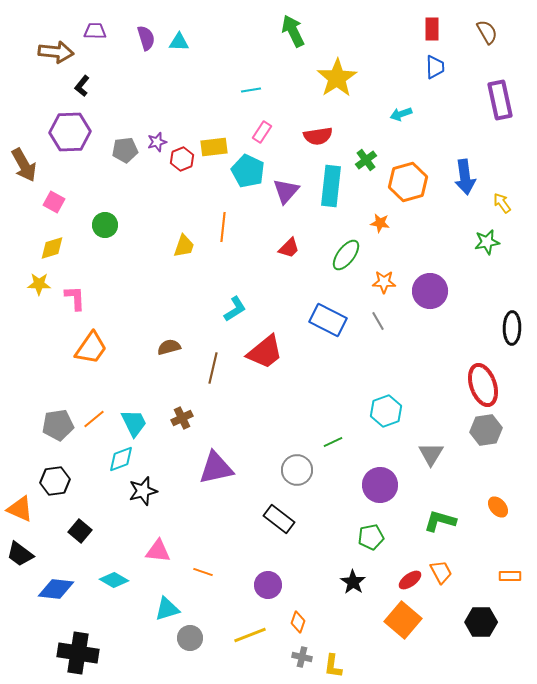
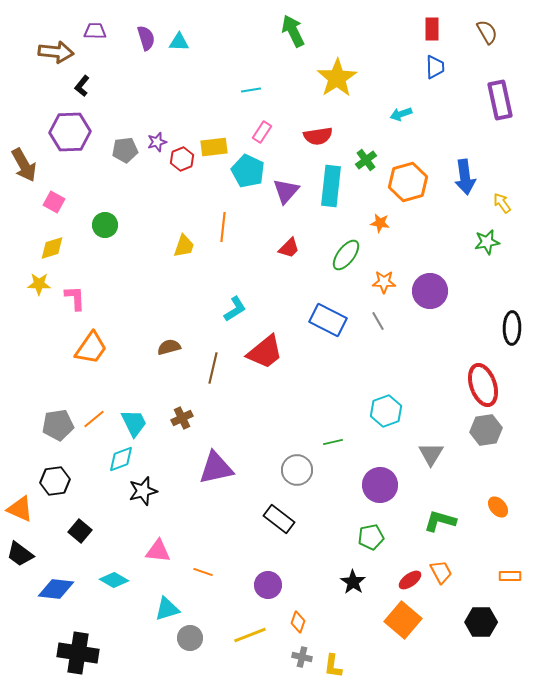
green line at (333, 442): rotated 12 degrees clockwise
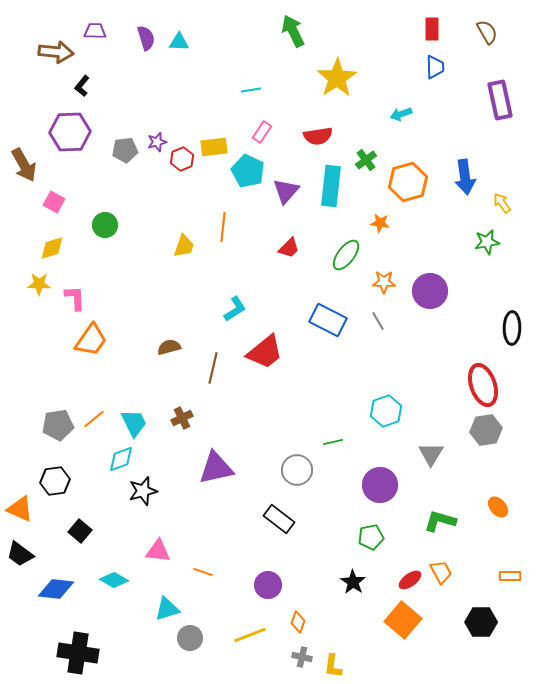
orange trapezoid at (91, 348): moved 8 px up
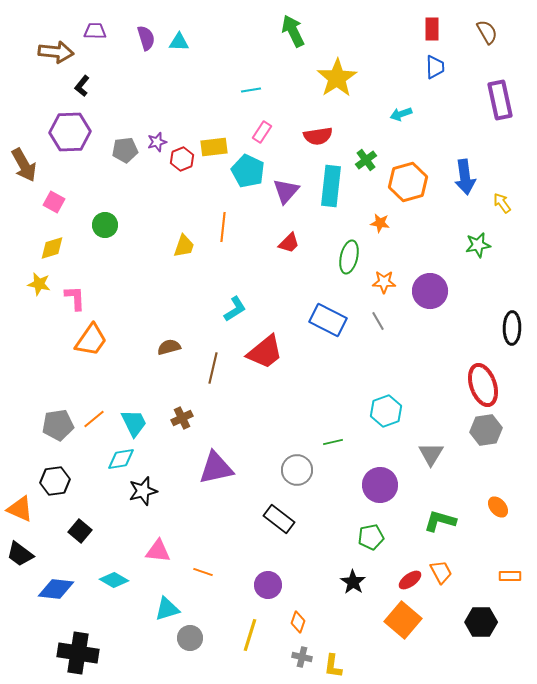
green star at (487, 242): moved 9 px left, 3 px down
red trapezoid at (289, 248): moved 5 px up
green ellipse at (346, 255): moved 3 px right, 2 px down; rotated 24 degrees counterclockwise
yellow star at (39, 284): rotated 10 degrees clockwise
cyan diamond at (121, 459): rotated 12 degrees clockwise
yellow line at (250, 635): rotated 52 degrees counterclockwise
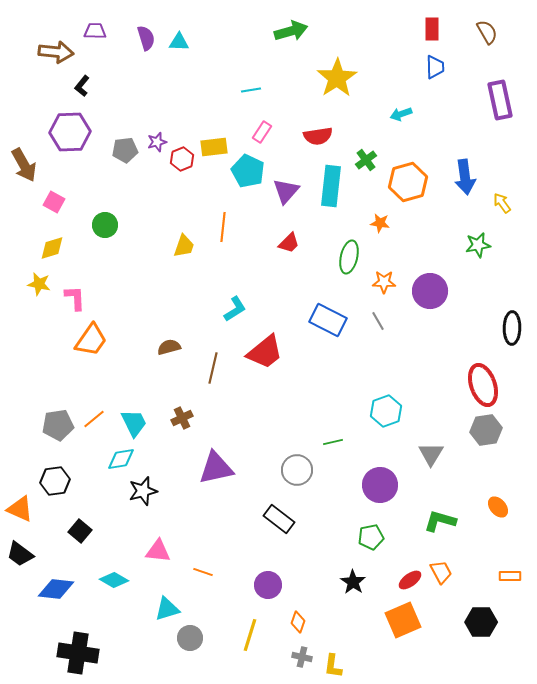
green arrow at (293, 31): moved 2 px left; rotated 100 degrees clockwise
orange square at (403, 620): rotated 27 degrees clockwise
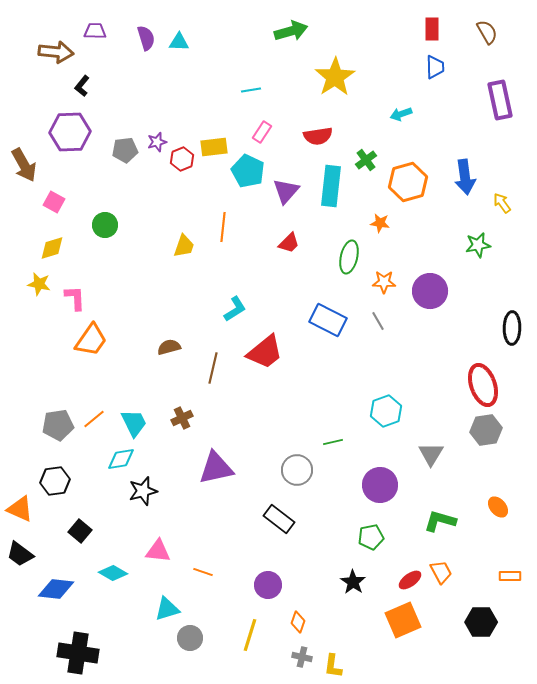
yellow star at (337, 78): moved 2 px left, 1 px up
cyan diamond at (114, 580): moved 1 px left, 7 px up
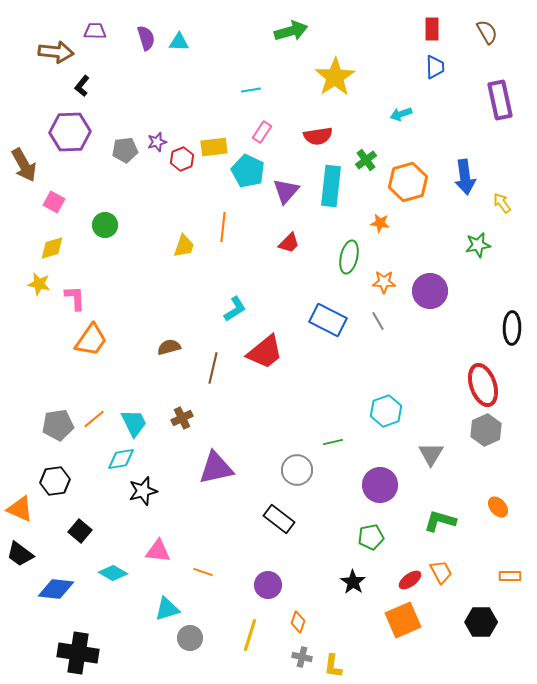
gray hexagon at (486, 430): rotated 16 degrees counterclockwise
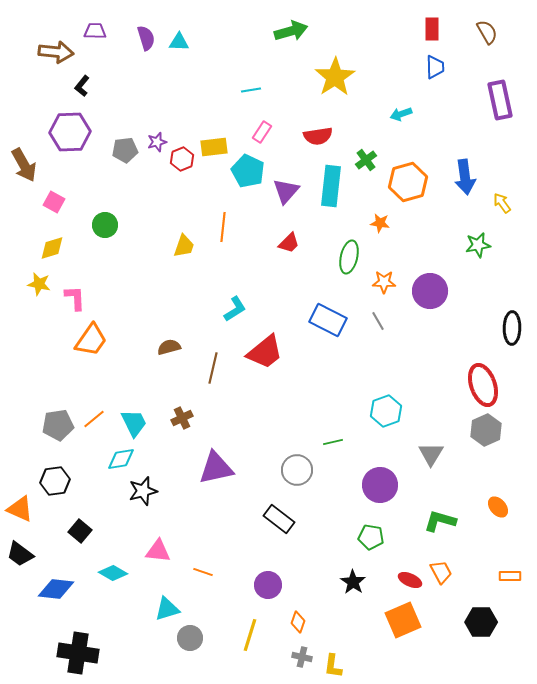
green pentagon at (371, 537): rotated 20 degrees clockwise
red ellipse at (410, 580): rotated 60 degrees clockwise
